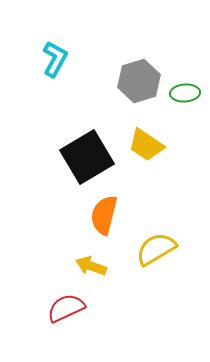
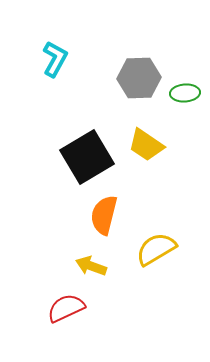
gray hexagon: moved 3 px up; rotated 15 degrees clockwise
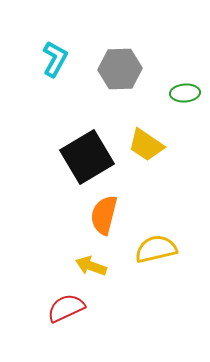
gray hexagon: moved 19 px left, 9 px up
yellow semicircle: rotated 18 degrees clockwise
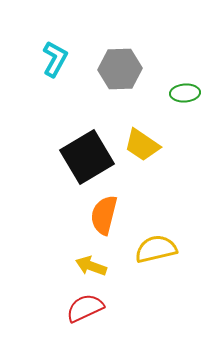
yellow trapezoid: moved 4 px left
red semicircle: moved 19 px right
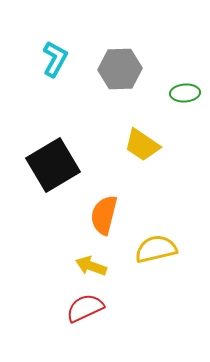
black square: moved 34 px left, 8 px down
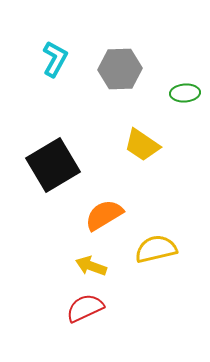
orange semicircle: rotated 45 degrees clockwise
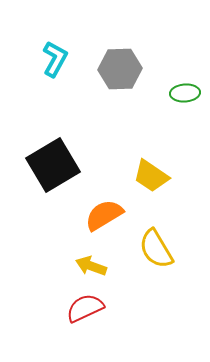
yellow trapezoid: moved 9 px right, 31 px down
yellow semicircle: rotated 108 degrees counterclockwise
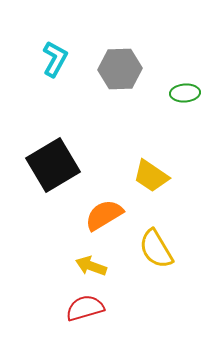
red semicircle: rotated 9 degrees clockwise
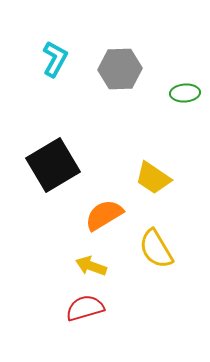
yellow trapezoid: moved 2 px right, 2 px down
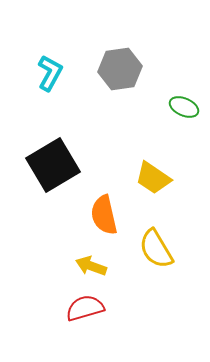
cyan L-shape: moved 5 px left, 14 px down
gray hexagon: rotated 6 degrees counterclockwise
green ellipse: moved 1 px left, 14 px down; rotated 28 degrees clockwise
orange semicircle: rotated 72 degrees counterclockwise
